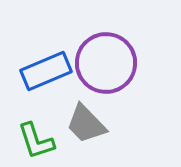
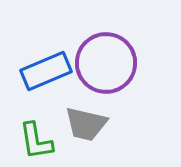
gray trapezoid: rotated 33 degrees counterclockwise
green L-shape: rotated 9 degrees clockwise
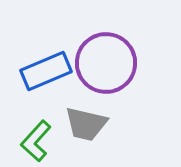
green L-shape: rotated 51 degrees clockwise
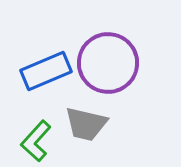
purple circle: moved 2 px right
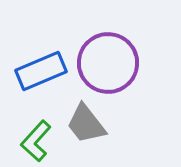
blue rectangle: moved 5 px left
gray trapezoid: rotated 39 degrees clockwise
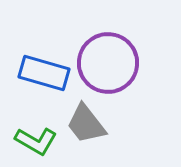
blue rectangle: moved 3 px right, 2 px down; rotated 39 degrees clockwise
green L-shape: rotated 102 degrees counterclockwise
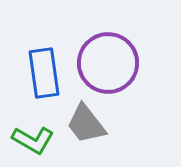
blue rectangle: rotated 66 degrees clockwise
green L-shape: moved 3 px left, 1 px up
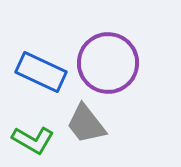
blue rectangle: moved 3 px left, 1 px up; rotated 57 degrees counterclockwise
